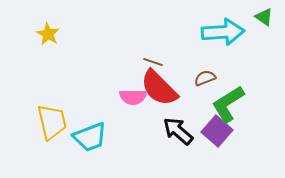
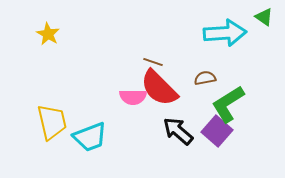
cyan arrow: moved 2 px right, 1 px down
brown semicircle: rotated 10 degrees clockwise
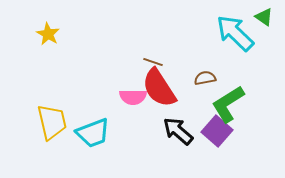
cyan arrow: moved 10 px right; rotated 132 degrees counterclockwise
red semicircle: rotated 12 degrees clockwise
cyan trapezoid: moved 3 px right, 4 px up
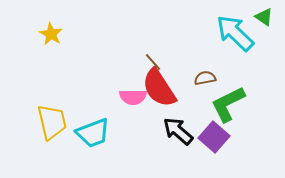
yellow star: moved 3 px right
brown line: rotated 30 degrees clockwise
green L-shape: rotated 6 degrees clockwise
purple square: moved 3 px left, 6 px down
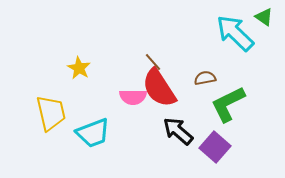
yellow star: moved 28 px right, 34 px down
yellow trapezoid: moved 1 px left, 9 px up
purple square: moved 1 px right, 10 px down
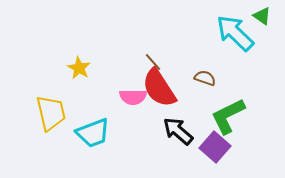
green triangle: moved 2 px left, 1 px up
brown semicircle: rotated 30 degrees clockwise
green L-shape: moved 12 px down
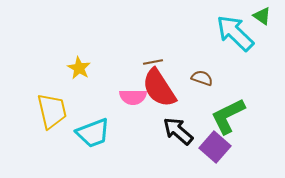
brown line: rotated 60 degrees counterclockwise
brown semicircle: moved 3 px left
yellow trapezoid: moved 1 px right, 2 px up
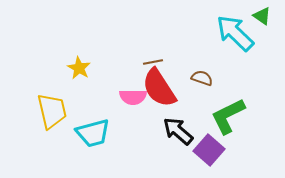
cyan trapezoid: rotated 6 degrees clockwise
purple square: moved 6 px left, 3 px down
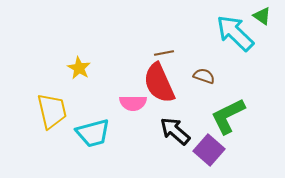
brown line: moved 11 px right, 9 px up
brown semicircle: moved 2 px right, 2 px up
red semicircle: moved 5 px up; rotated 9 degrees clockwise
pink semicircle: moved 6 px down
black arrow: moved 3 px left
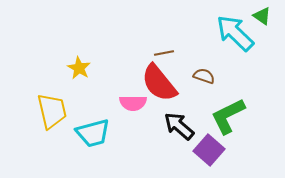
red semicircle: rotated 15 degrees counterclockwise
black arrow: moved 4 px right, 5 px up
